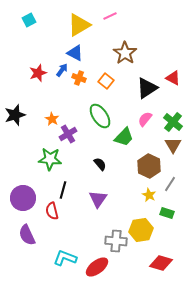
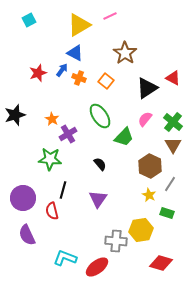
brown hexagon: moved 1 px right
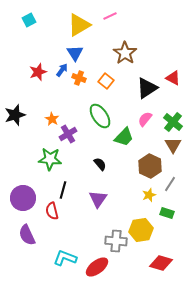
blue triangle: rotated 30 degrees clockwise
red star: moved 1 px up
yellow star: rotated 24 degrees clockwise
